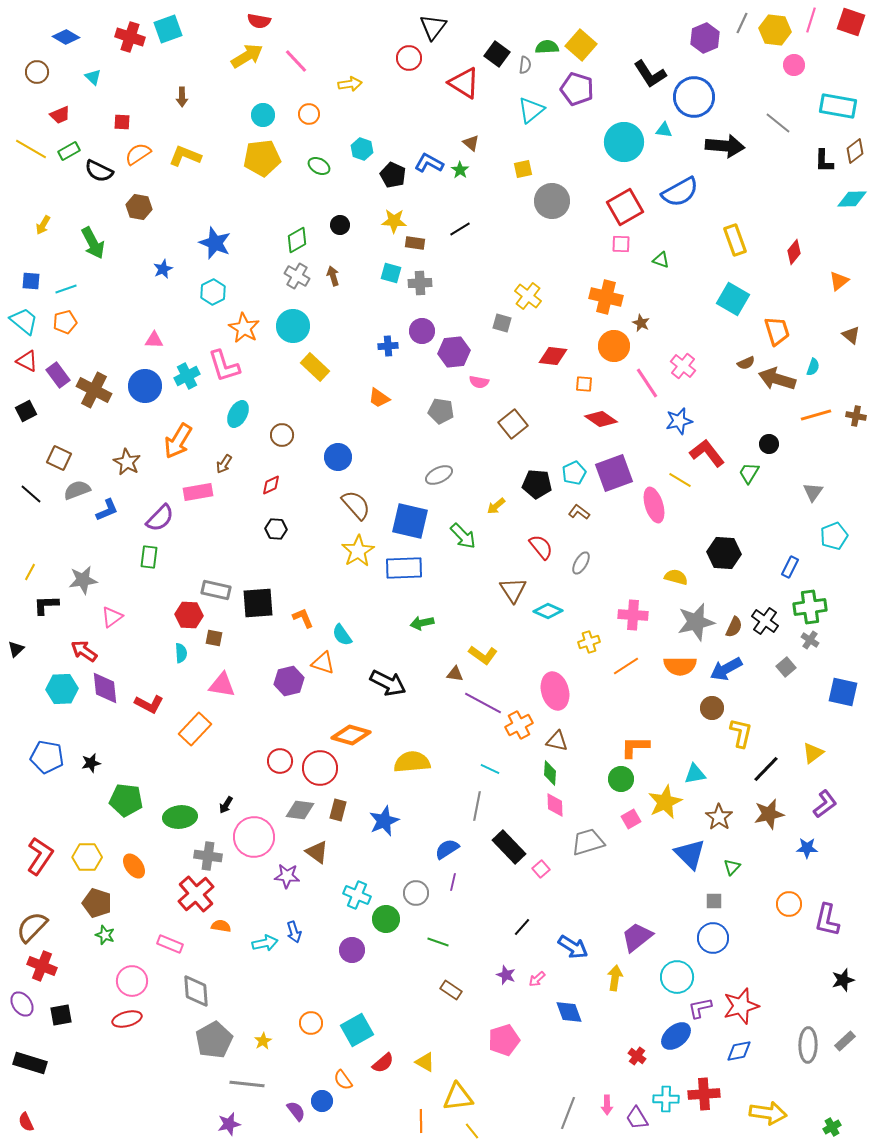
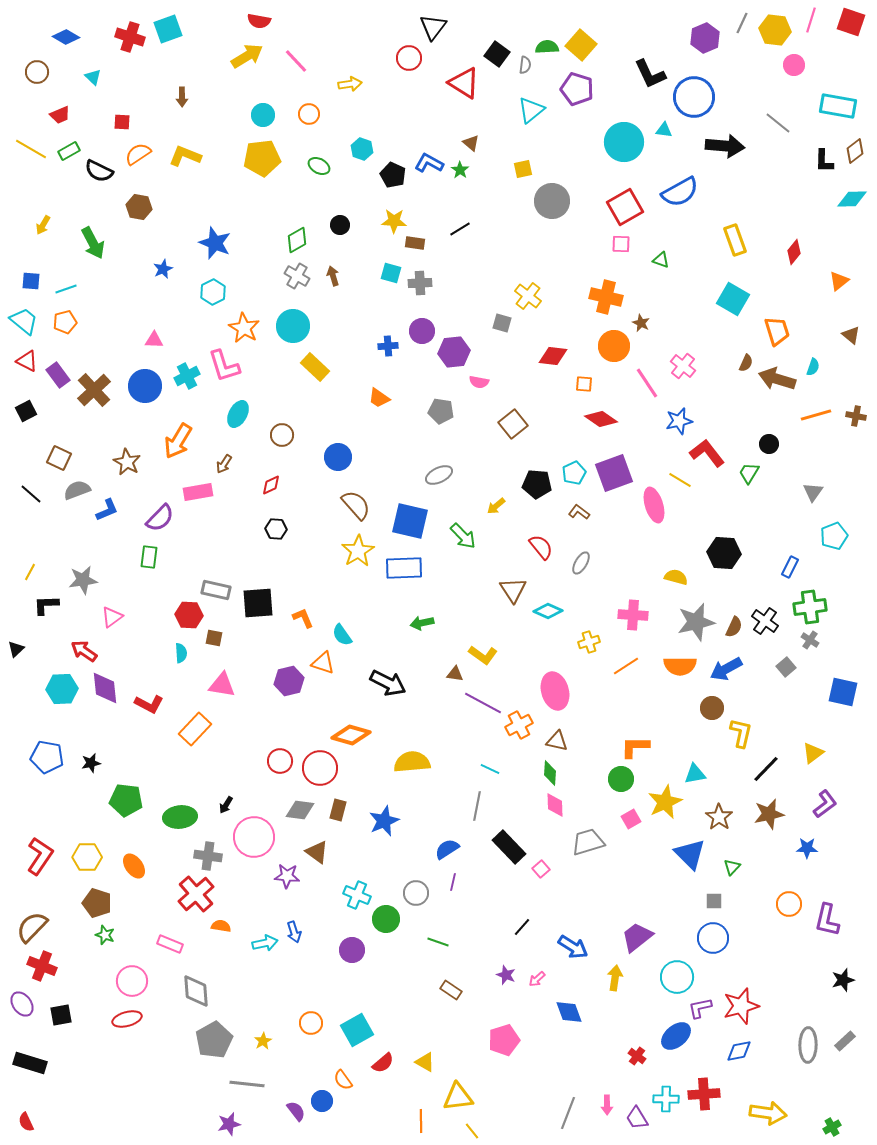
black L-shape at (650, 74): rotated 8 degrees clockwise
brown semicircle at (746, 363): rotated 42 degrees counterclockwise
brown cross at (94, 390): rotated 20 degrees clockwise
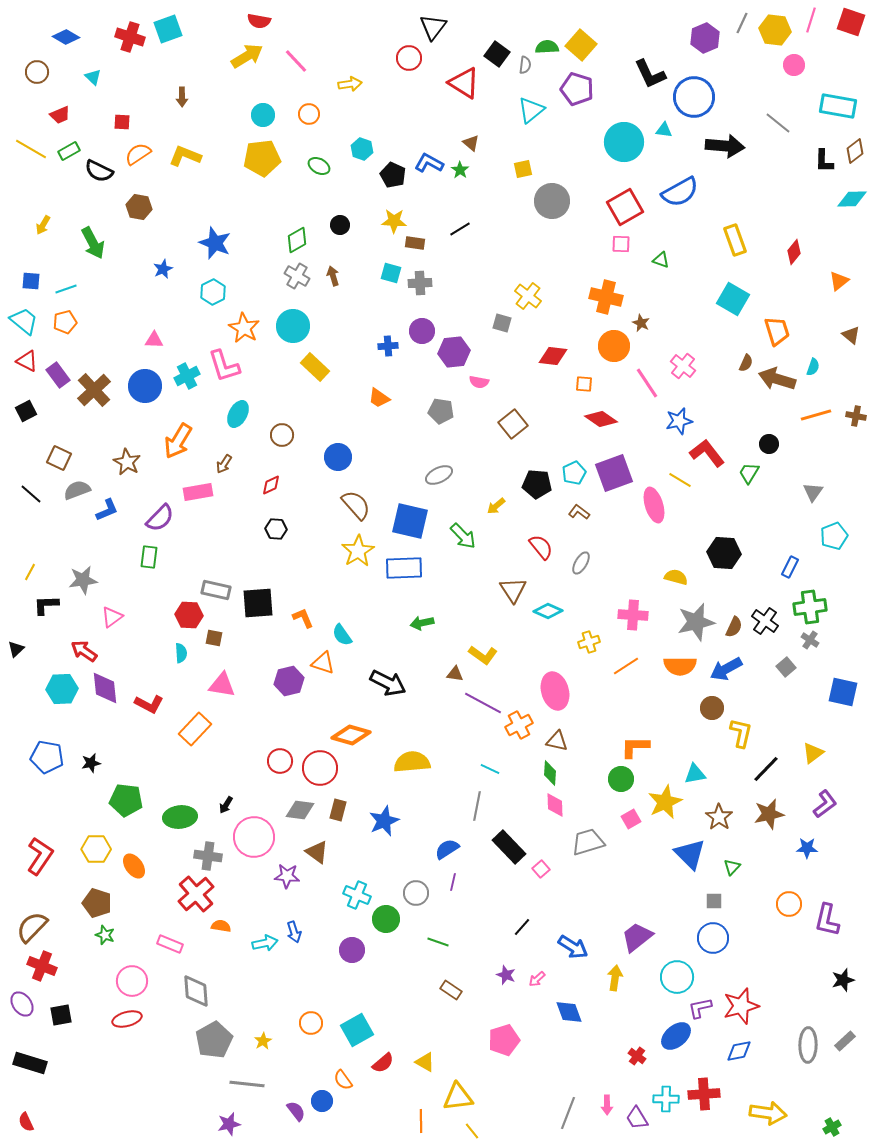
yellow hexagon at (87, 857): moved 9 px right, 8 px up
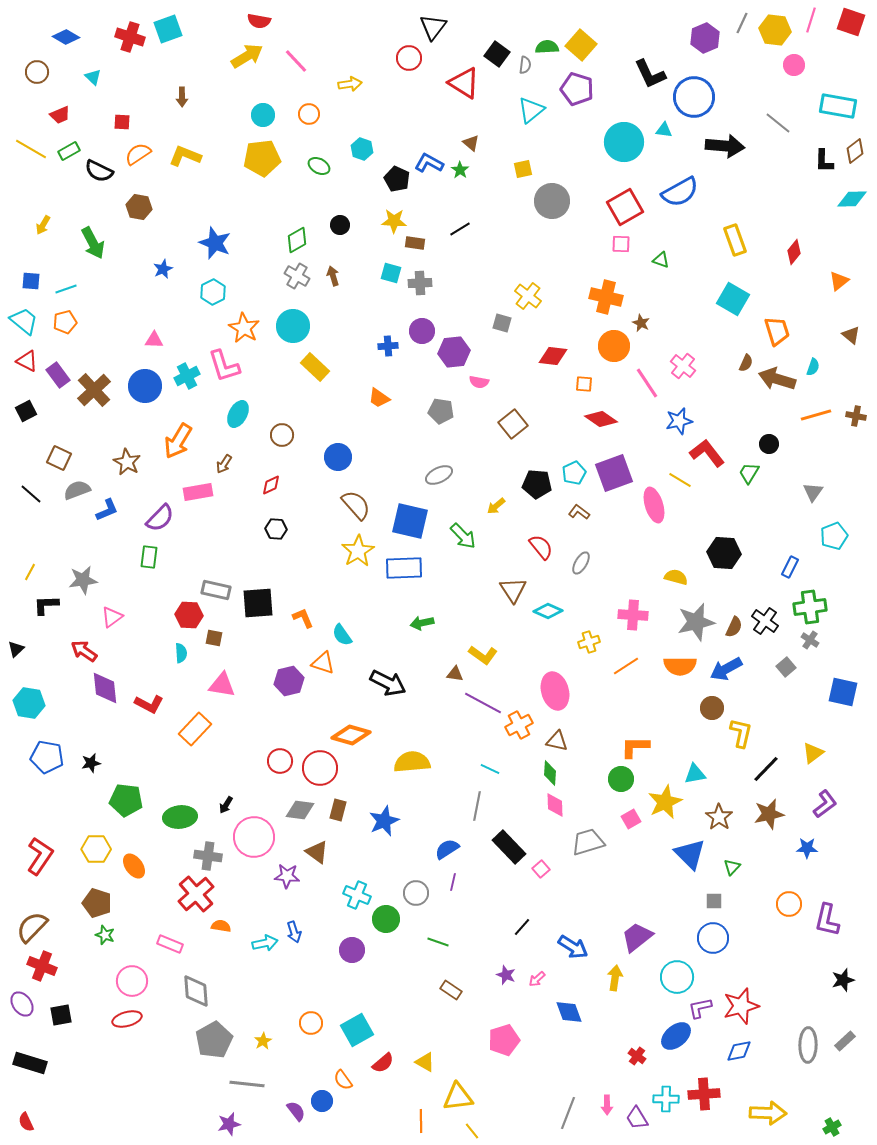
black pentagon at (393, 175): moved 4 px right, 4 px down
cyan hexagon at (62, 689): moved 33 px left, 14 px down; rotated 12 degrees clockwise
yellow arrow at (768, 1113): rotated 6 degrees counterclockwise
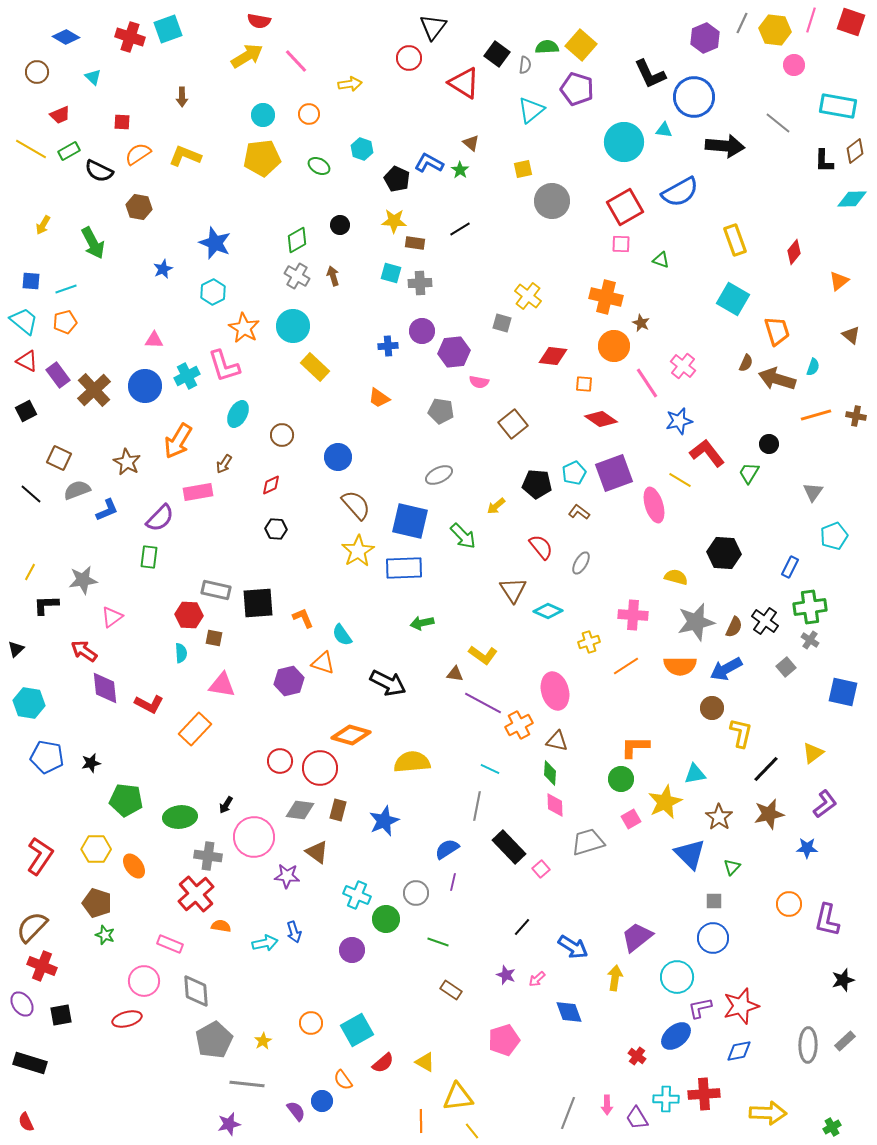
pink circle at (132, 981): moved 12 px right
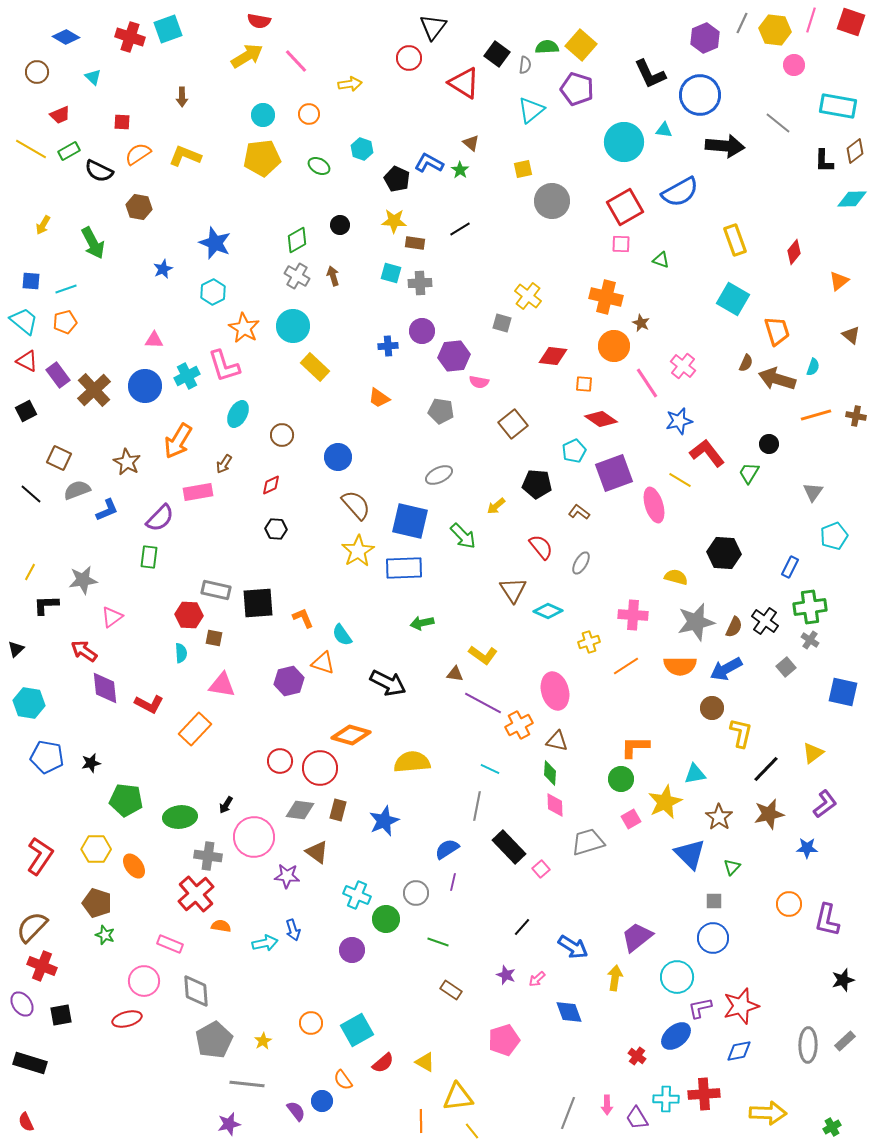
blue circle at (694, 97): moved 6 px right, 2 px up
purple hexagon at (454, 352): moved 4 px down
cyan pentagon at (574, 473): moved 22 px up
blue arrow at (294, 932): moved 1 px left, 2 px up
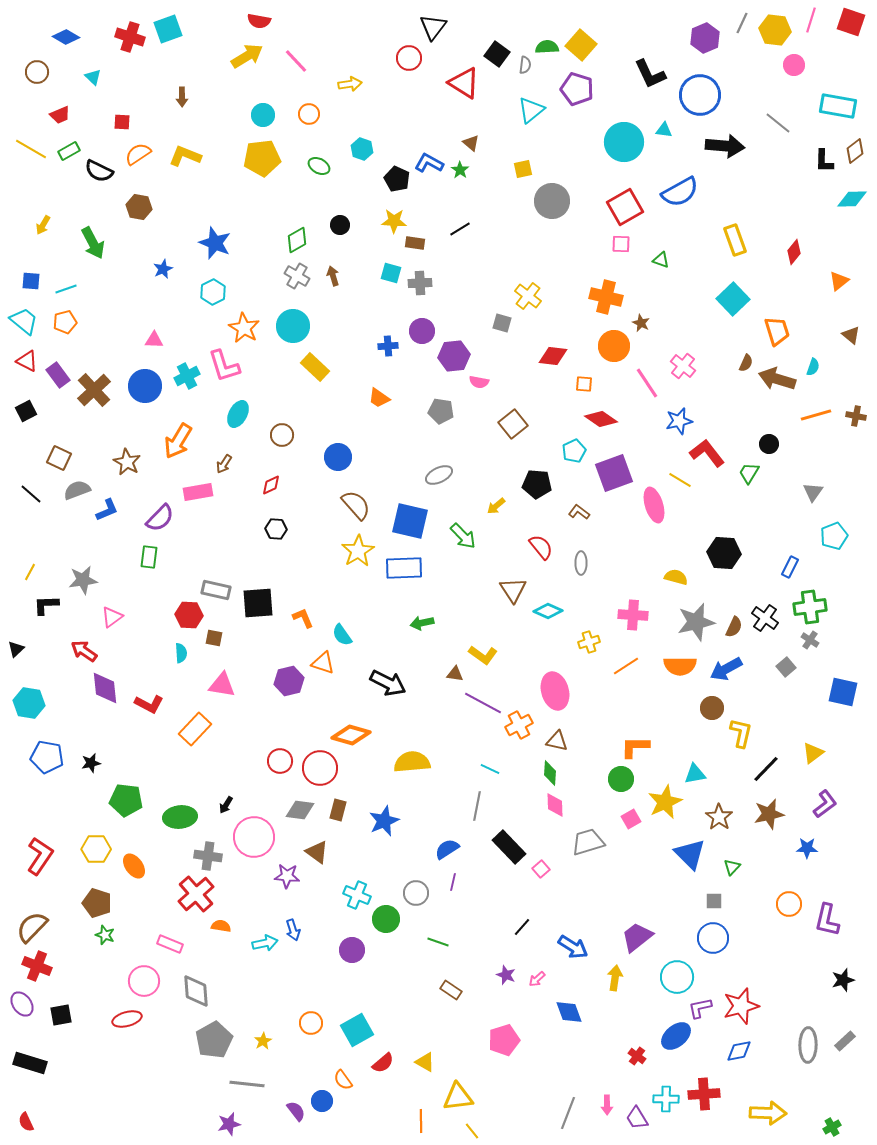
cyan square at (733, 299): rotated 16 degrees clockwise
gray ellipse at (581, 563): rotated 30 degrees counterclockwise
black cross at (765, 621): moved 3 px up
red cross at (42, 966): moved 5 px left
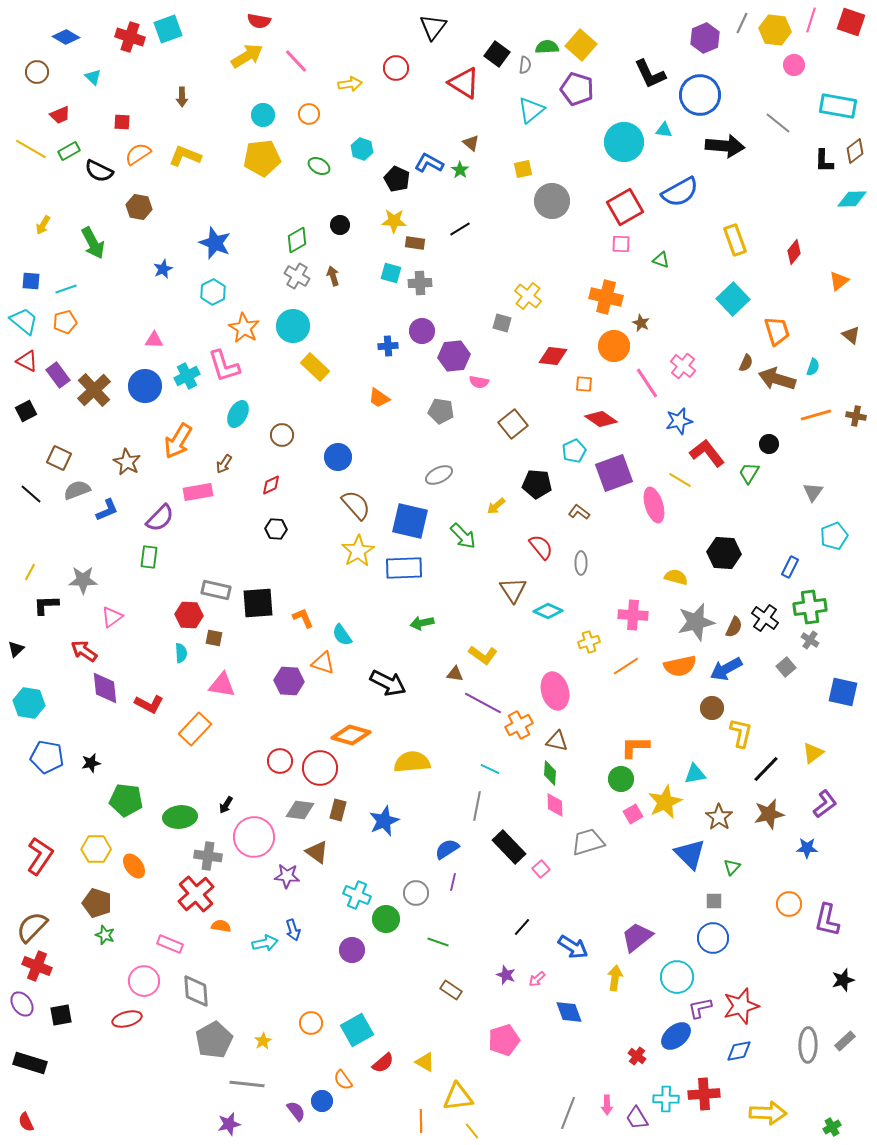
red circle at (409, 58): moved 13 px left, 10 px down
gray star at (83, 580): rotated 8 degrees clockwise
orange semicircle at (680, 666): rotated 12 degrees counterclockwise
purple hexagon at (289, 681): rotated 16 degrees clockwise
pink square at (631, 819): moved 2 px right, 5 px up
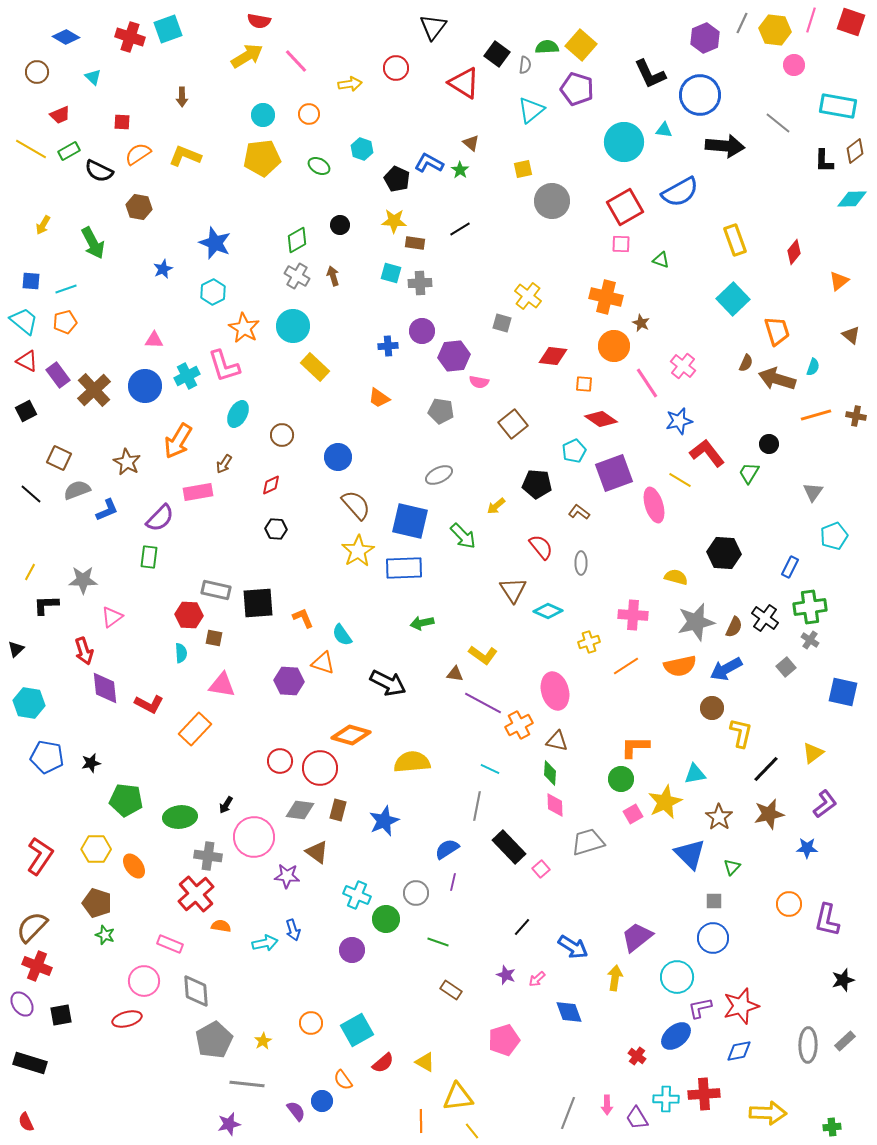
red arrow at (84, 651): rotated 144 degrees counterclockwise
green cross at (832, 1127): rotated 24 degrees clockwise
